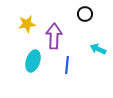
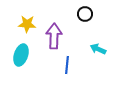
yellow star: rotated 12 degrees clockwise
cyan ellipse: moved 12 px left, 6 px up
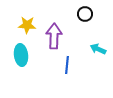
yellow star: moved 1 px down
cyan ellipse: rotated 25 degrees counterclockwise
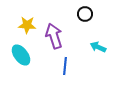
purple arrow: rotated 20 degrees counterclockwise
cyan arrow: moved 2 px up
cyan ellipse: rotated 30 degrees counterclockwise
blue line: moved 2 px left, 1 px down
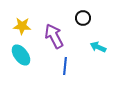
black circle: moved 2 px left, 4 px down
yellow star: moved 5 px left, 1 px down
purple arrow: rotated 10 degrees counterclockwise
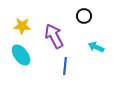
black circle: moved 1 px right, 2 px up
cyan arrow: moved 2 px left
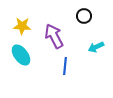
cyan arrow: rotated 49 degrees counterclockwise
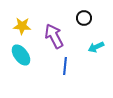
black circle: moved 2 px down
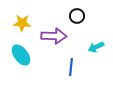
black circle: moved 7 px left, 2 px up
yellow star: moved 3 px up
purple arrow: rotated 120 degrees clockwise
blue line: moved 6 px right, 1 px down
